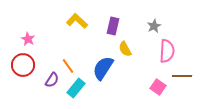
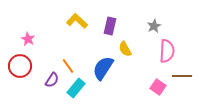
purple rectangle: moved 3 px left
red circle: moved 3 px left, 1 px down
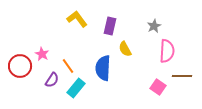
yellow L-shape: moved 2 px up; rotated 10 degrees clockwise
pink star: moved 14 px right, 15 px down
blue semicircle: rotated 30 degrees counterclockwise
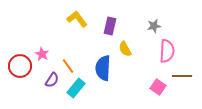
gray star: rotated 16 degrees clockwise
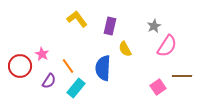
gray star: rotated 16 degrees counterclockwise
pink semicircle: moved 5 px up; rotated 30 degrees clockwise
purple semicircle: moved 3 px left, 1 px down
pink square: rotated 21 degrees clockwise
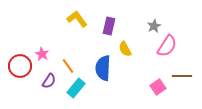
purple rectangle: moved 1 px left
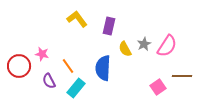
gray star: moved 10 px left, 18 px down
pink star: rotated 16 degrees counterclockwise
red circle: moved 1 px left
purple semicircle: rotated 119 degrees clockwise
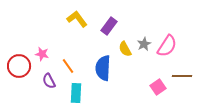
purple rectangle: rotated 24 degrees clockwise
cyan rectangle: moved 5 px down; rotated 36 degrees counterclockwise
